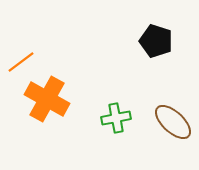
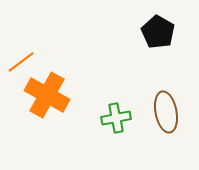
black pentagon: moved 2 px right, 9 px up; rotated 12 degrees clockwise
orange cross: moved 4 px up
brown ellipse: moved 7 px left, 10 px up; rotated 36 degrees clockwise
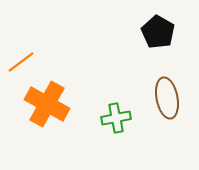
orange cross: moved 9 px down
brown ellipse: moved 1 px right, 14 px up
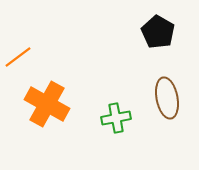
orange line: moved 3 px left, 5 px up
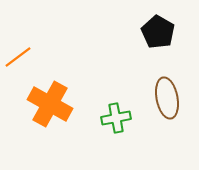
orange cross: moved 3 px right
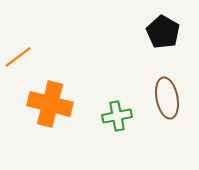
black pentagon: moved 5 px right
orange cross: rotated 15 degrees counterclockwise
green cross: moved 1 px right, 2 px up
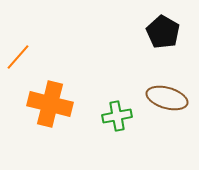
orange line: rotated 12 degrees counterclockwise
brown ellipse: rotated 63 degrees counterclockwise
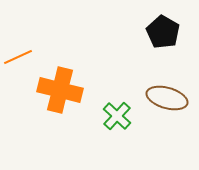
orange line: rotated 24 degrees clockwise
orange cross: moved 10 px right, 14 px up
green cross: rotated 36 degrees counterclockwise
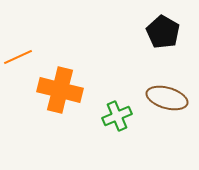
green cross: rotated 24 degrees clockwise
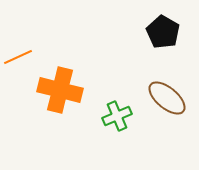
brown ellipse: rotated 24 degrees clockwise
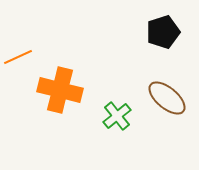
black pentagon: rotated 24 degrees clockwise
green cross: rotated 16 degrees counterclockwise
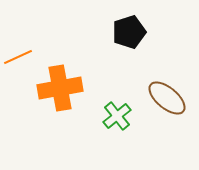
black pentagon: moved 34 px left
orange cross: moved 2 px up; rotated 24 degrees counterclockwise
